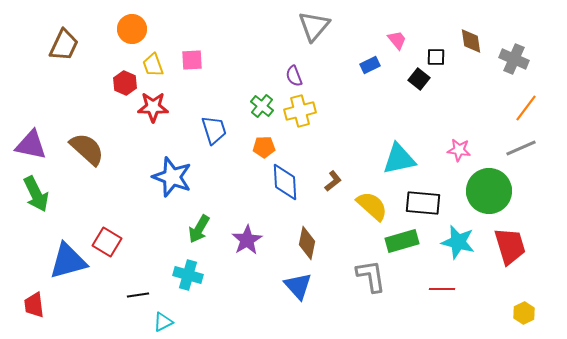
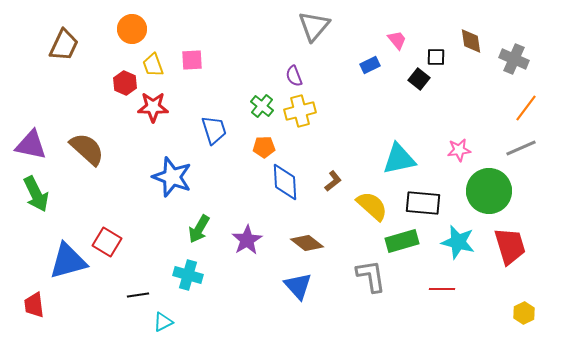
pink star at (459, 150): rotated 15 degrees counterclockwise
brown diamond at (307, 243): rotated 64 degrees counterclockwise
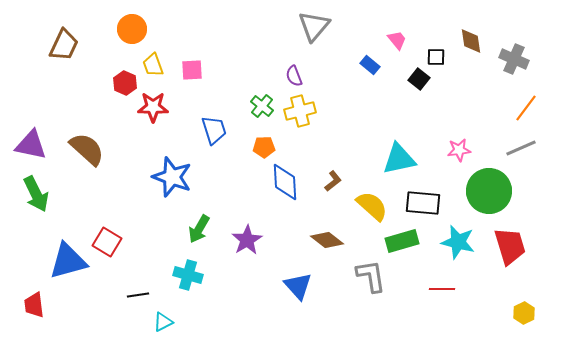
pink square at (192, 60): moved 10 px down
blue rectangle at (370, 65): rotated 66 degrees clockwise
brown diamond at (307, 243): moved 20 px right, 3 px up
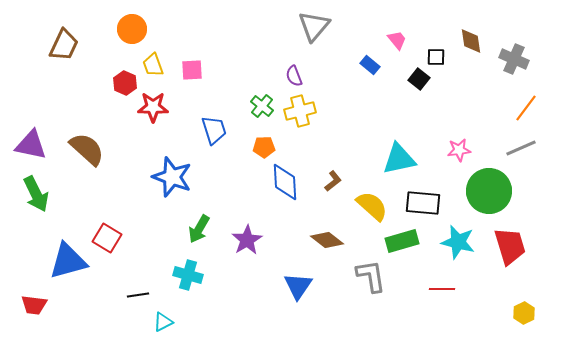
red square at (107, 242): moved 4 px up
blue triangle at (298, 286): rotated 16 degrees clockwise
red trapezoid at (34, 305): rotated 76 degrees counterclockwise
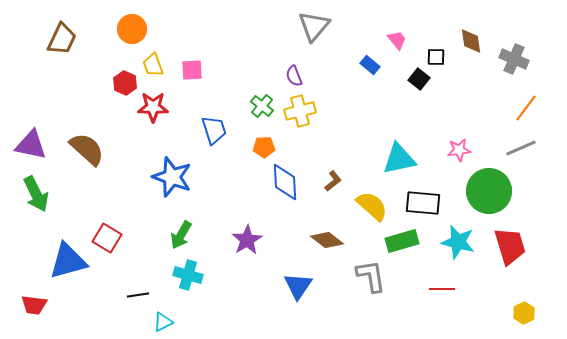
brown trapezoid at (64, 45): moved 2 px left, 6 px up
green arrow at (199, 229): moved 18 px left, 6 px down
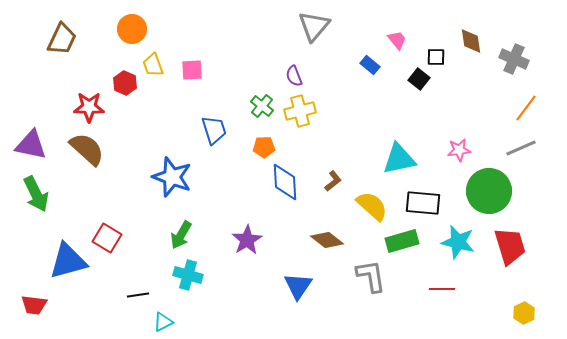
red star at (153, 107): moved 64 px left
